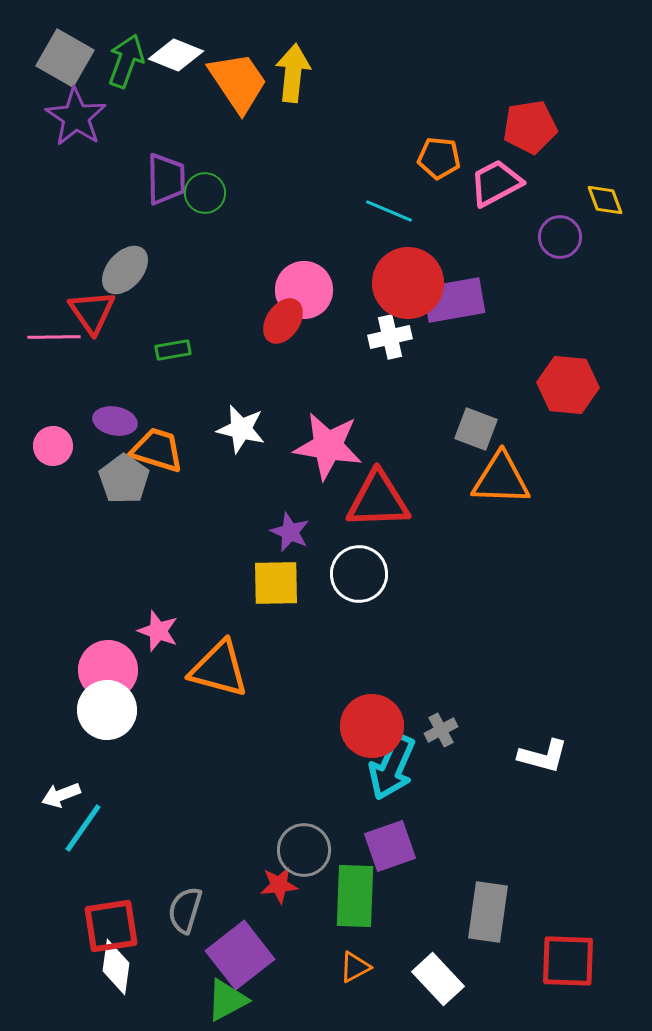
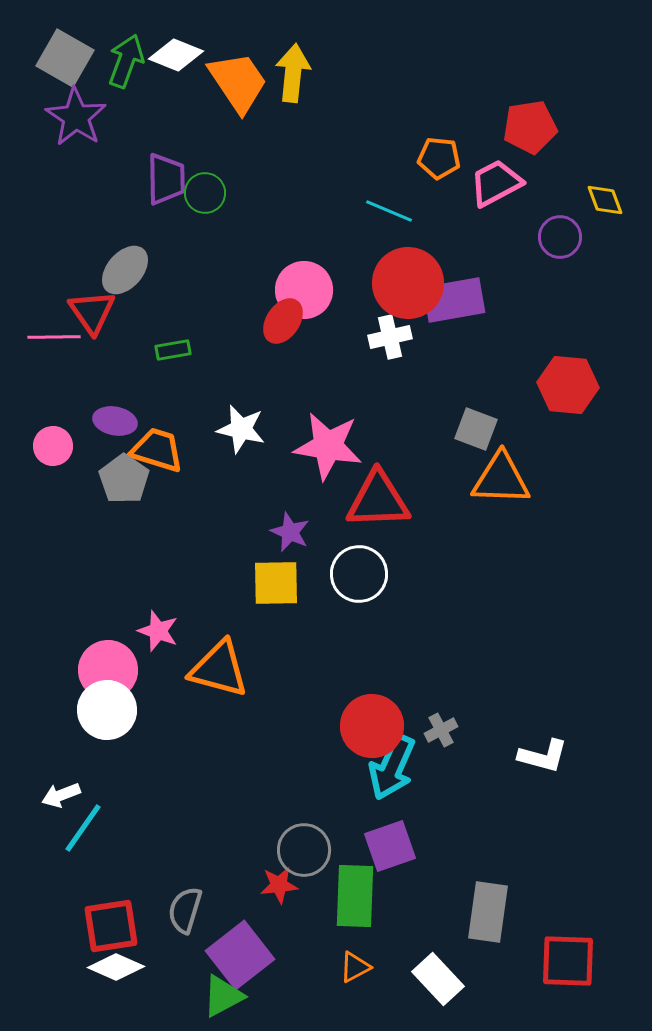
white diamond at (116, 967): rotated 74 degrees counterclockwise
green triangle at (227, 1000): moved 4 px left, 4 px up
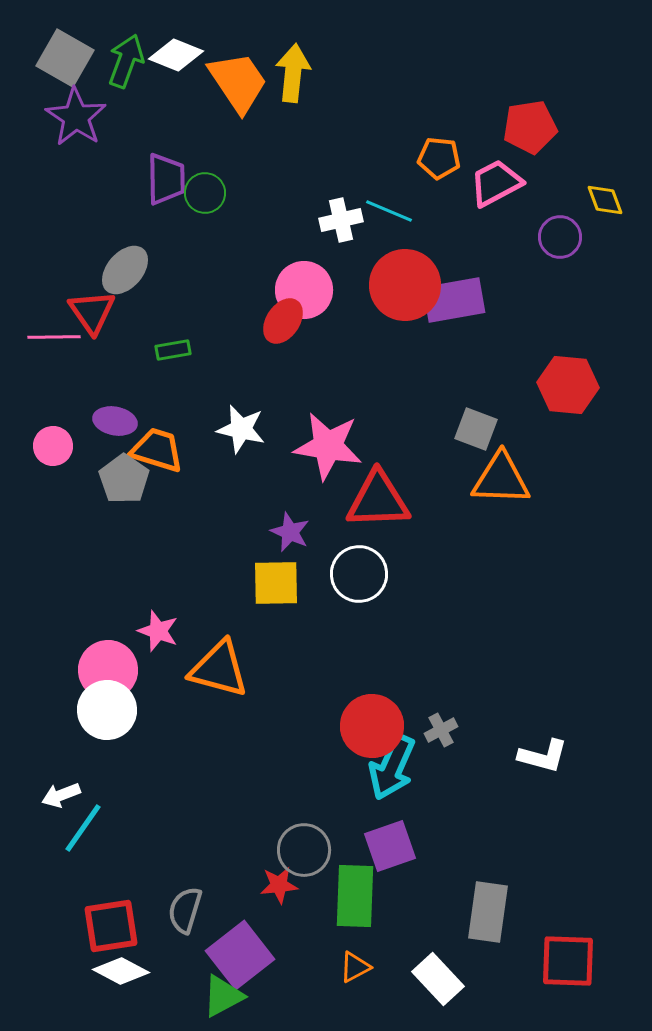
red circle at (408, 283): moved 3 px left, 2 px down
white cross at (390, 337): moved 49 px left, 117 px up
white diamond at (116, 967): moved 5 px right, 4 px down; rotated 4 degrees clockwise
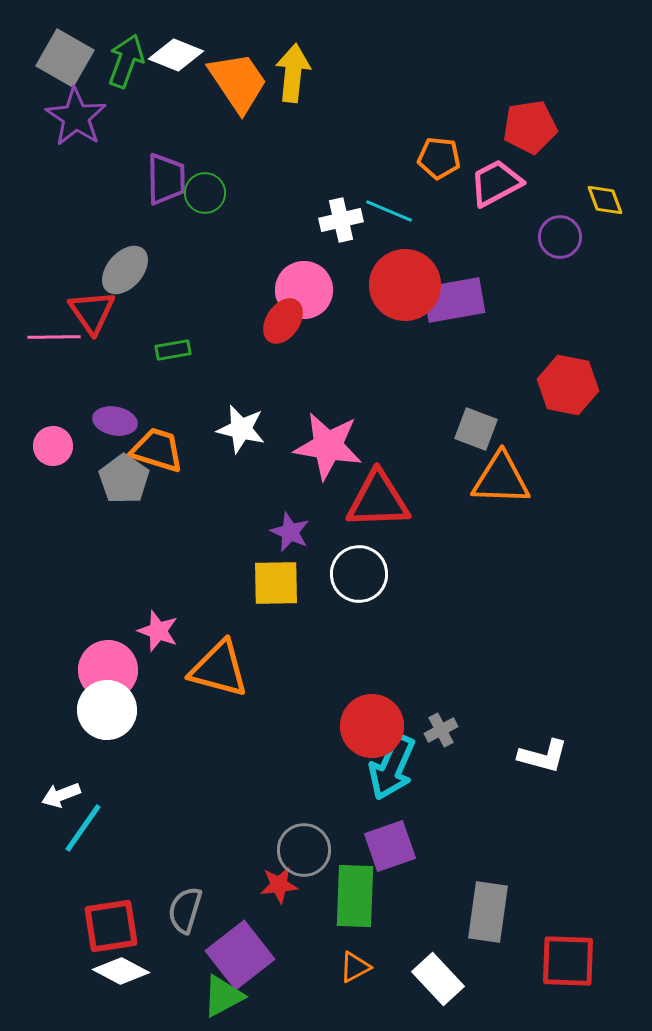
red hexagon at (568, 385): rotated 6 degrees clockwise
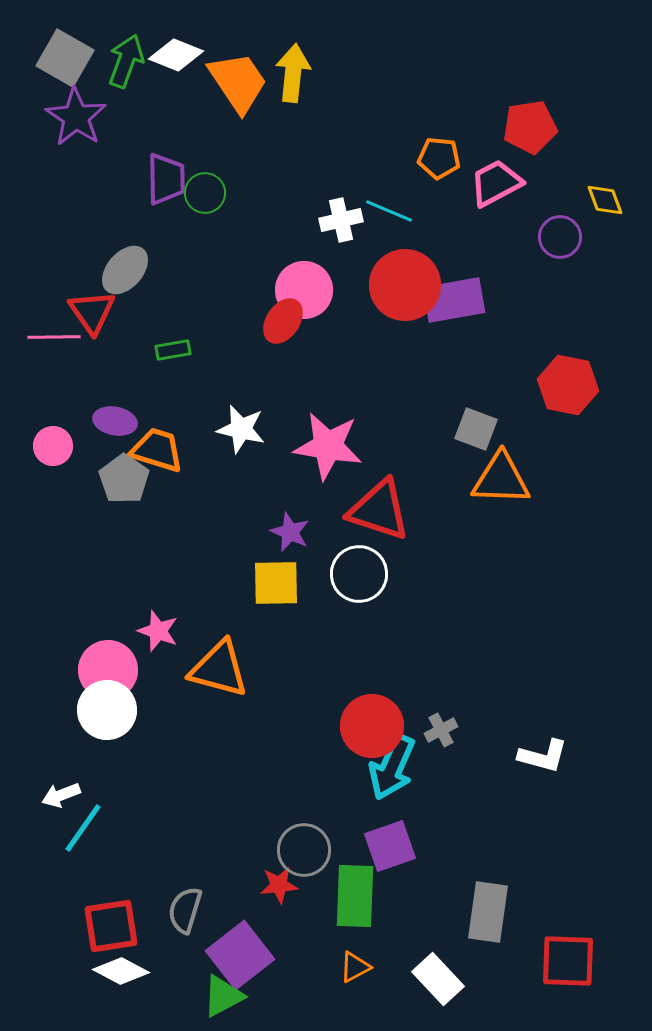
red triangle at (378, 500): moved 1 px right, 10 px down; rotated 20 degrees clockwise
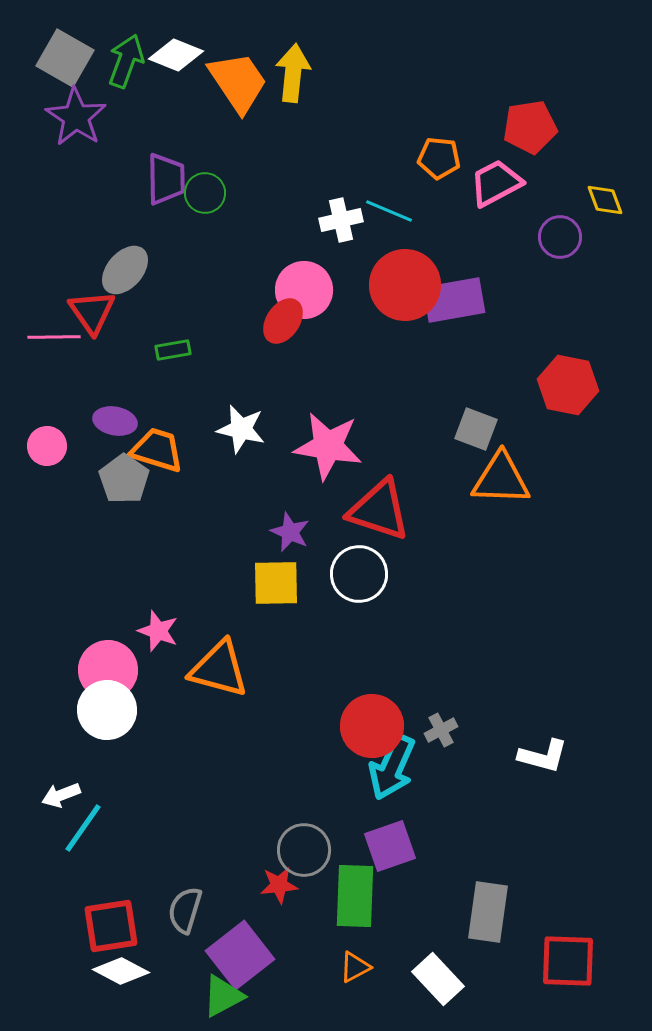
pink circle at (53, 446): moved 6 px left
